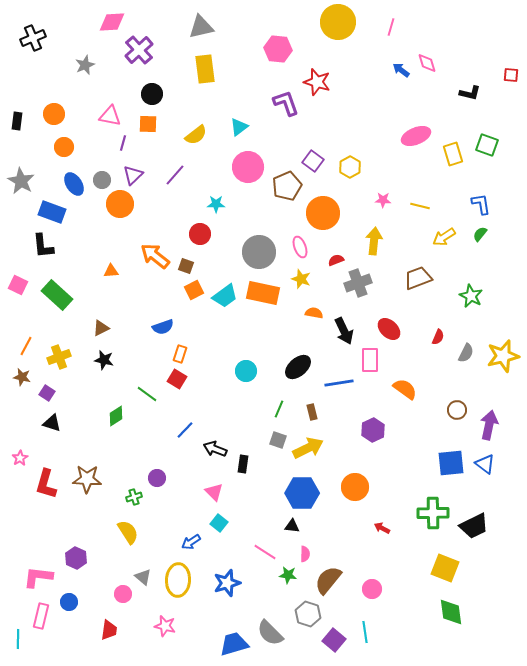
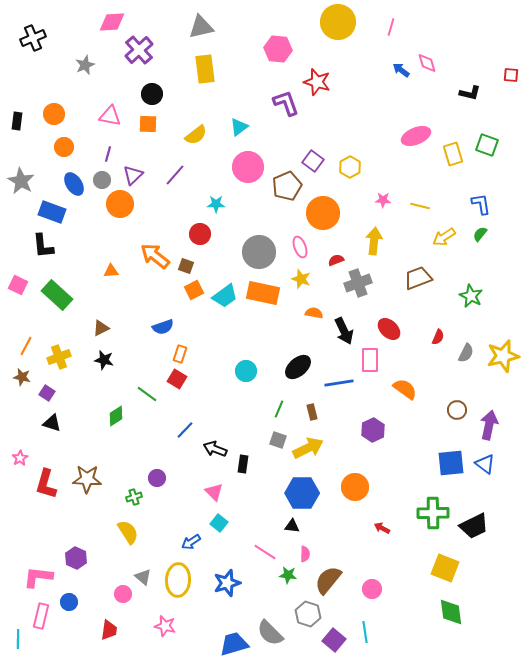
purple line at (123, 143): moved 15 px left, 11 px down
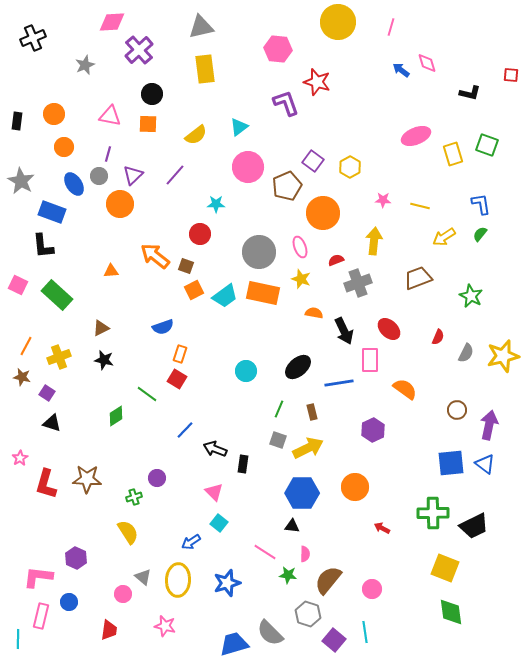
gray circle at (102, 180): moved 3 px left, 4 px up
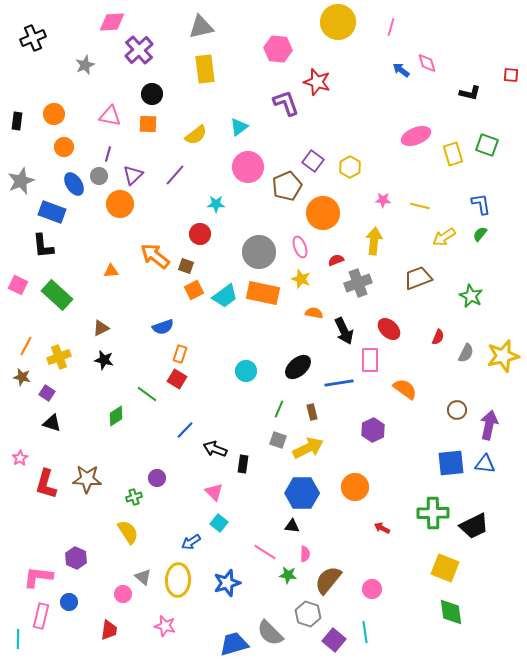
gray star at (21, 181): rotated 20 degrees clockwise
blue triangle at (485, 464): rotated 30 degrees counterclockwise
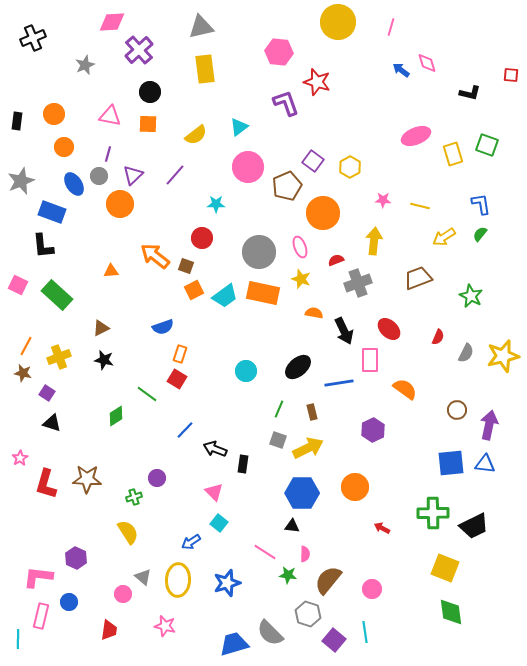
pink hexagon at (278, 49): moved 1 px right, 3 px down
black circle at (152, 94): moved 2 px left, 2 px up
red circle at (200, 234): moved 2 px right, 4 px down
brown star at (22, 377): moved 1 px right, 4 px up
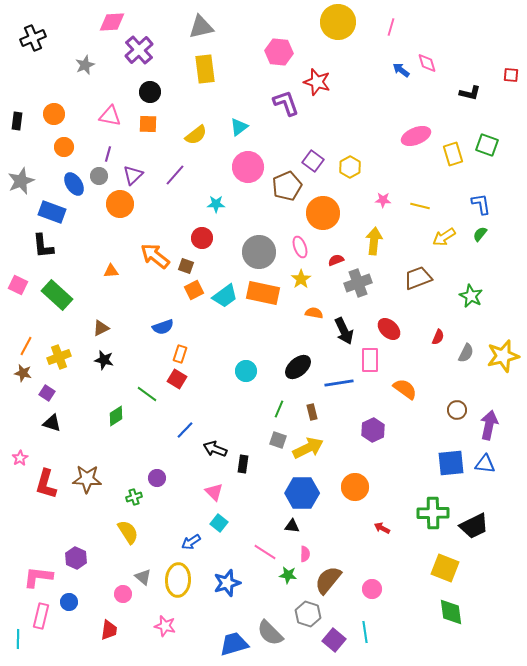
yellow star at (301, 279): rotated 18 degrees clockwise
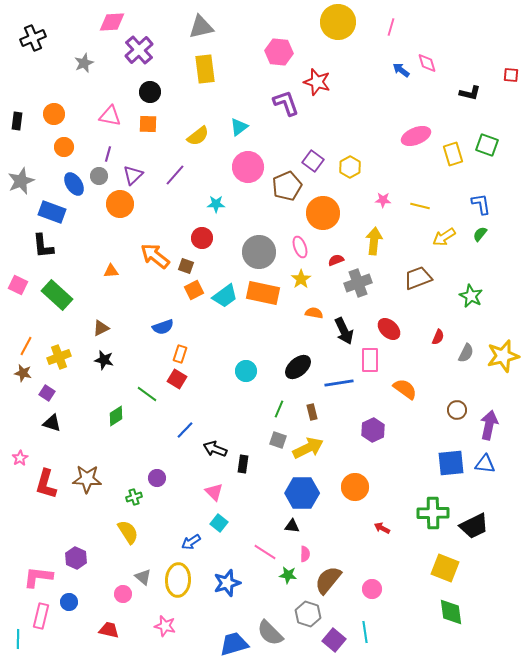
gray star at (85, 65): moved 1 px left, 2 px up
yellow semicircle at (196, 135): moved 2 px right, 1 px down
red trapezoid at (109, 630): rotated 85 degrees counterclockwise
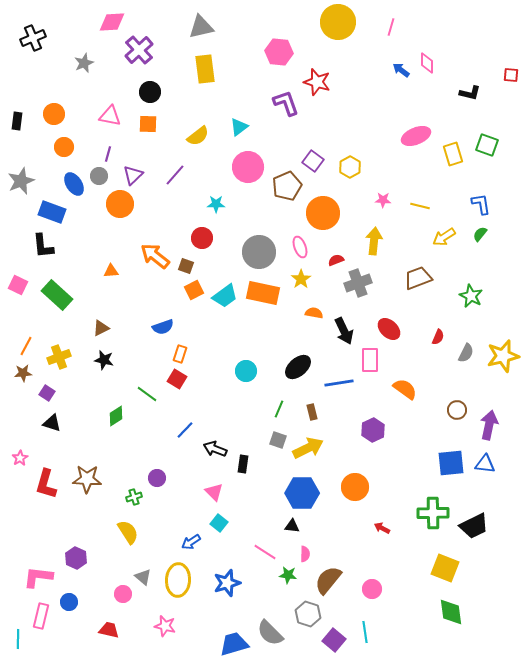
pink diamond at (427, 63): rotated 15 degrees clockwise
brown star at (23, 373): rotated 18 degrees counterclockwise
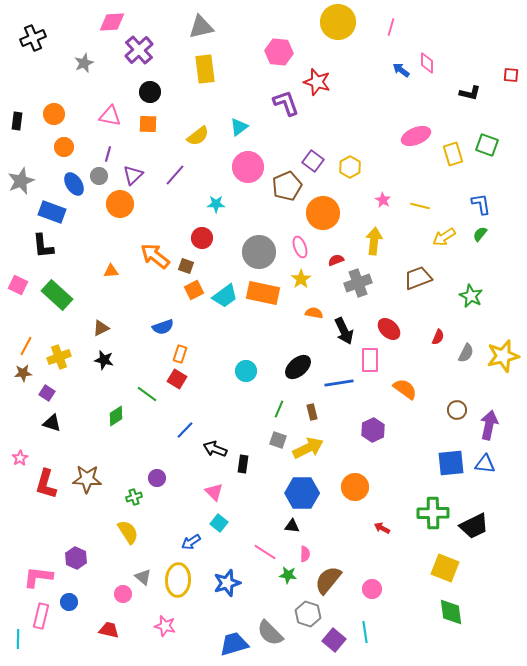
pink star at (383, 200): rotated 28 degrees clockwise
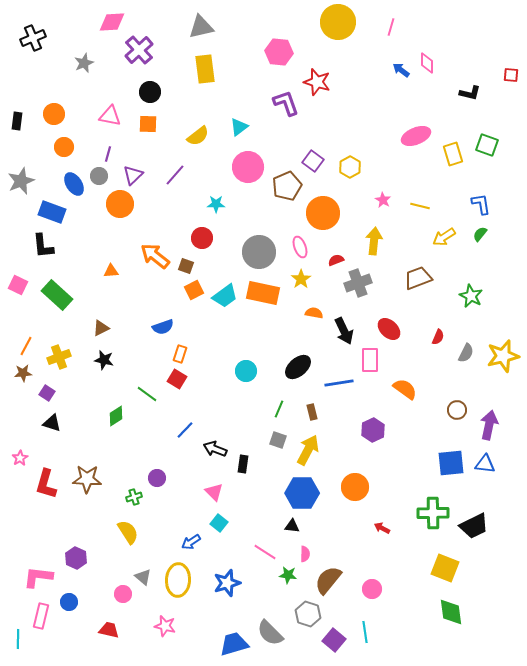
yellow arrow at (308, 448): moved 2 px down; rotated 36 degrees counterclockwise
